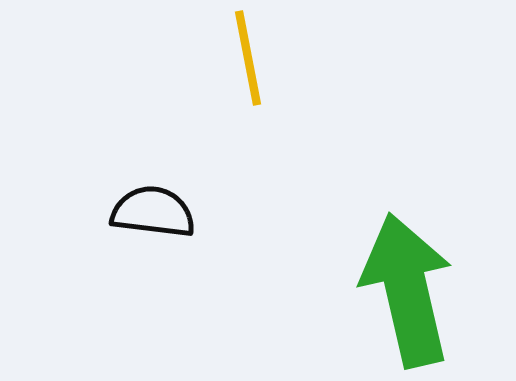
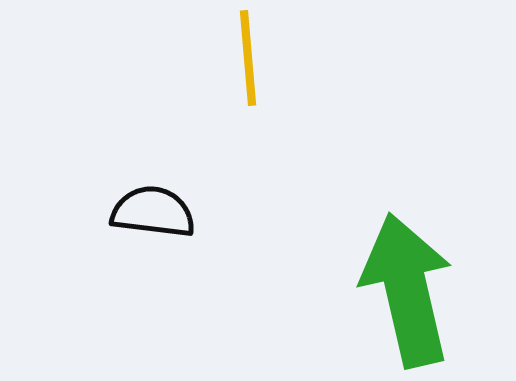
yellow line: rotated 6 degrees clockwise
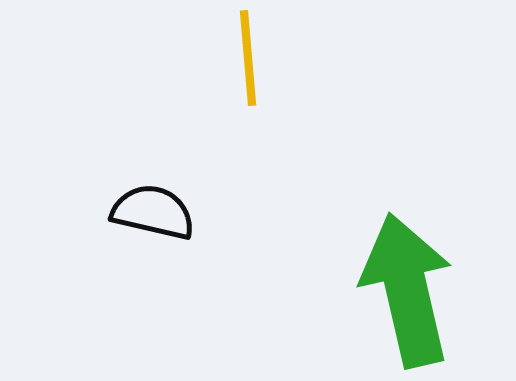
black semicircle: rotated 6 degrees clockwise
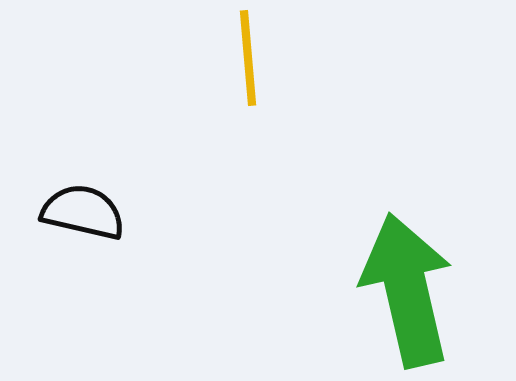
black semicircle: moved 70 px left
